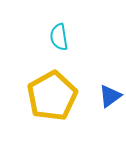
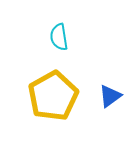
yellow pentagon: moved 1 px right
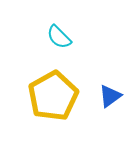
cyan semicircle: rotated 36 degrees counterclockwise
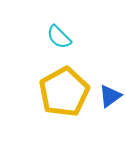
yellow pentagon: moved 11 px right, 4 px up
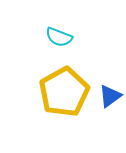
cyan semicircle: rotated 24 degrees counterclockwise
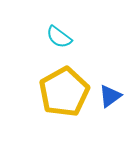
cyan semicircle: rotated 16 degrees clockwise
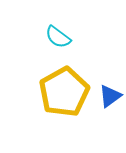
cyan semicircle: moved 1 px left
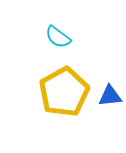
blue triangle: rotated 30 degrees clockwise
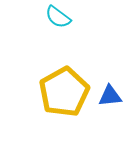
cyan semicircle: moved 20 px up
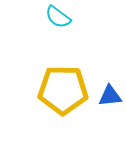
yellow pentagon: moved 1 px left, 2 px up; rotated 30 degrees clockwise
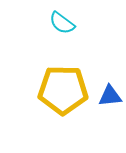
cyan semicircle: moved 4 px right, 6 px down
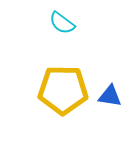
blue triangle: rotated 15 degrees clockwise
